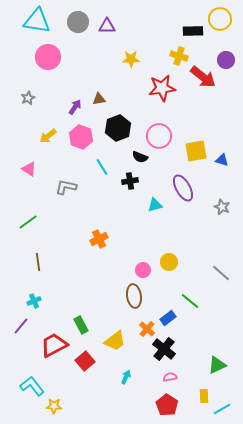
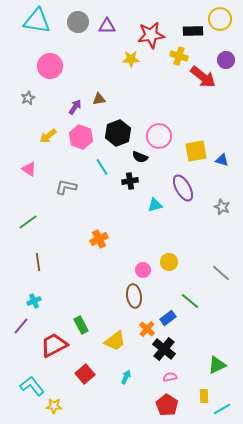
pink circle at (48, 57): moved 2 px right, 9 px down
red star at (162, 88): moved 11 px left, 53 px up
black hexagon at (118, 128): moved 5 px down
red square at (85, 361): moved 13 px down
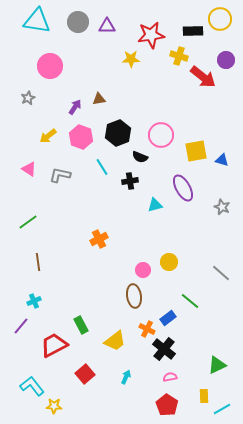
pink circle at (159, 136): moved 2 px right, 1 px up
gray L-shape at (66, 187): moved 6 px left, 12 px up
orange cross at (147, 329): rotated 14 degrees counterclockwise
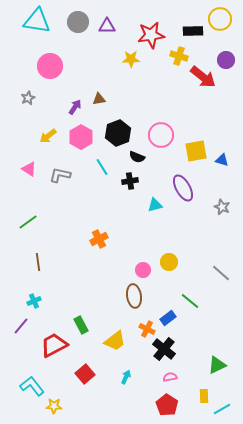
pink hexagon at (81, 137): rotated 10 degrees clockwise
black semicircle at (140, 157): moved 3 px left
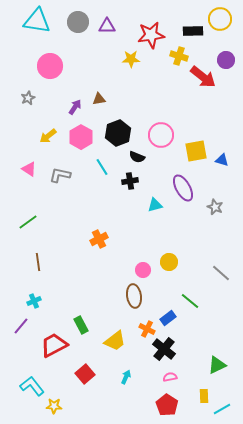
gray star at (222, 207): moved 7 px left
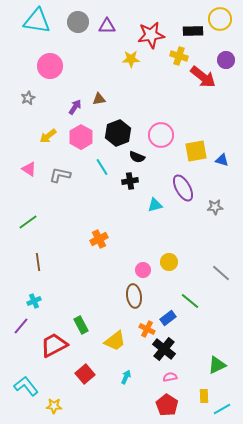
gray star at (215, 207): rotated 28 degrees counterclockwise
cyan L-shape at (32, 386): moved 6 px left
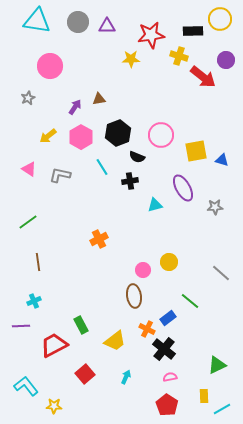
purple line at (21, 326): rotated 48 degrees clockwise
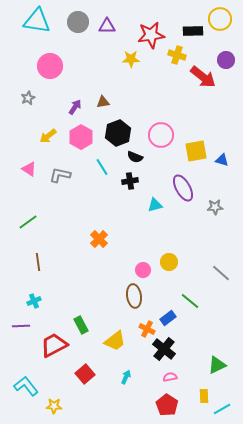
yellow cross at (179, 56): moved 2 px left, 1 px up
brown triangle at (99, 99): moved 4 px right, 3 px down
black semicircle at (137, 157): moved 2 px left
orange cross at (99, 239): rotated 18 degrees counterclockwise
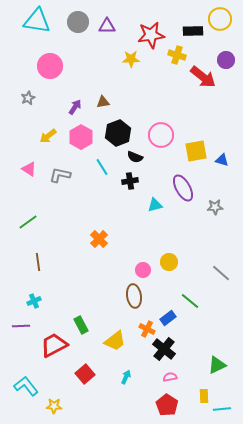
cyan line at (222, 409): rotated 24 degrees clockwise
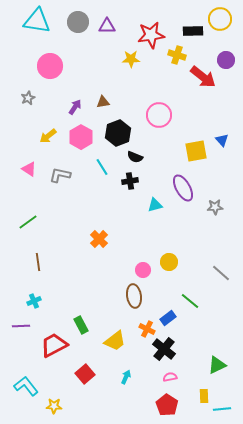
pink circle at (161, 135): moved 2 px left, 20 px up
blue triangle at (222, 160): moved 20 px up; rotated 32 degrees clockwise
